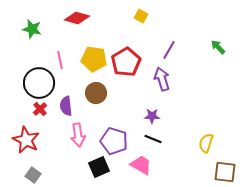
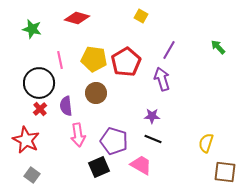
gray square: moved 1 px left
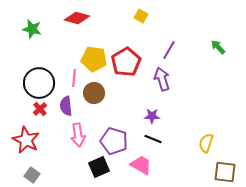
pink line: moved 14 px right, 18 px down; rotated 18 degrees clockwise
brown circle: moved 2 px left
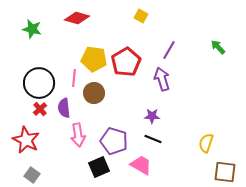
purple semicircle: moved 2 px left, 2 px down
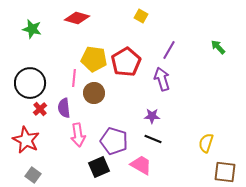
black circle: moved 9 px left
gray square: moved 1 px right
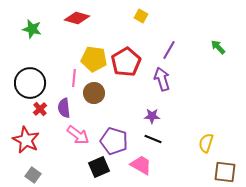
pink arrow: rotated 45 degrees counterclockwise
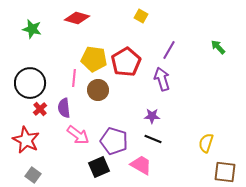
brown circle: moved 4 px right, 3 px up
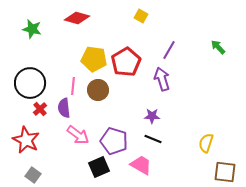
pink line: moved 1 px left, 8 px down
